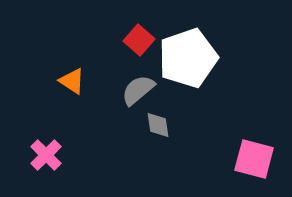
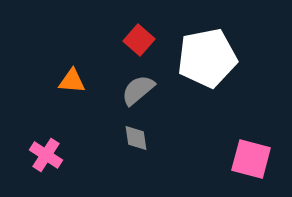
white pentagon: moved 19 px right; rotated 8 degrees clockwise
orange triangle: rotated 28 degrees counterclockwise
gray diamond: moved 22 px left, 13 px down
pink cross: rotated 12 degrees counterclockwise
pink square: moved 3 px left
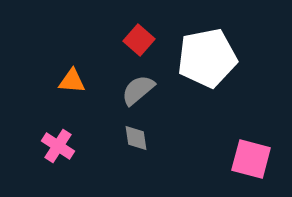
pink cross: moved 12 px right, 9 px up
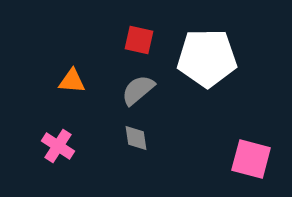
red square: rotated 28 degrees counterclockwise
white pentagon: rotated 10 degrees clockwise
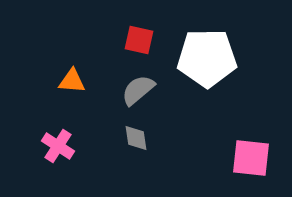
pink square: moved 1 px up; rotated 9 degrees counterclockwise
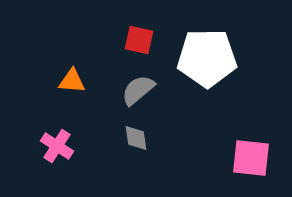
pink cross: moved 1 px left
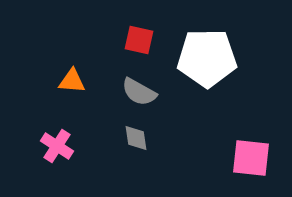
gray semicircle: moved 1 px right, 2 px down; rotated 111 degrees counterclockwise
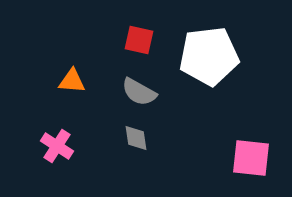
white pentagon: moved 2 px right, 2 px up; rotated 6 degrees counterclockwise
